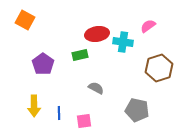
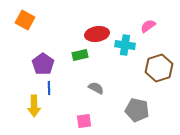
cyan cross: moved 2 px right, 3 px down
blue line: moved 10 px left, 25 px up
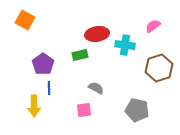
pink semicircle: moved 5 px right
pink square: moved 11 px up
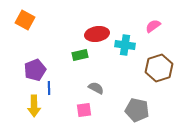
purple pentagon: moved 8 px left, 6 px down; rotated 15 degrees clockwise
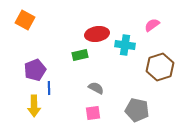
pink semicircle: moved 1 px left, 1 px up
brown hexagon: moved 1 px right, 1 px up
pink square: moved 9 px right, 3 px down
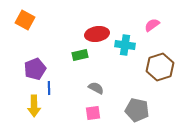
purple pentagon: moved 1 px up
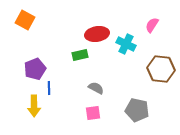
pink semicircle: rotated 21 degrees counterclockwise
cyan cross: moved 1 px right, 1 px up; rotated 18 degrees clockwise
brown hexagon: moved 1 px right, 2 px down; rotated 24 degrees clockwise
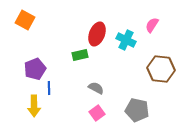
red ellipse: rotated 60 degrees counterclockwise
cyan cross: moved 4 px up
pink square: moved 4 px right; rotated 28 degrees counterclockwise
